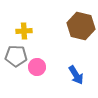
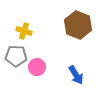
brown hexagon: moved 3 px left, 1 px up; rotated 8 degrees clockwise
yellow cross: rotated 21 degrees clockwise
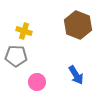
pink circle: moved 15 px down
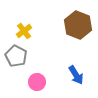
yellow cross: rotated 35 degrees clockwise
gray pentagon: rotated 25 degrees clockwise
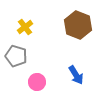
yellow cross: moved 1 px right, 4 px up
gray pentagon: rotated 10 degrees counterclockwise
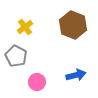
brown hexagon: moved 5 px left
gray pentagon: rotated 10 degrees clockwise
blue arrow: rotated 72 degrees counterclockwise
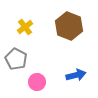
brown hexagon: moved 4 px left, 1 px down
gray pentagon: moved 3 px down
